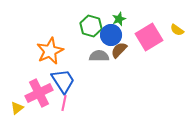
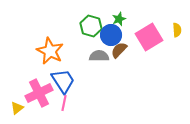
yellow semicircle: rotated 128 degrees counterclockwise
orange star: rotated 20 degrees counterclockwise
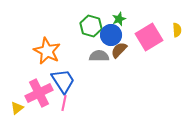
orange star: moved 3 px left
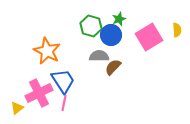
brown semicircle: moved 6 px left, 17 px down
